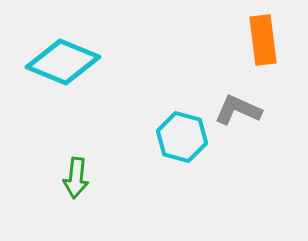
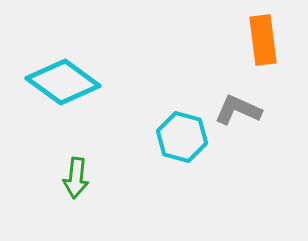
cyan diamond: moved 20 px down; rotated 14 degrees clockwise
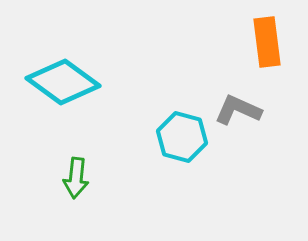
orange rectangle: moved 4 px right, 2 px down
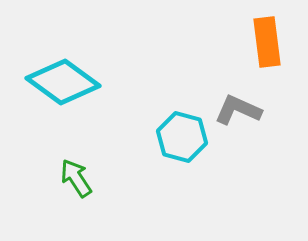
green arrow: rotated 141 degrees clockwise
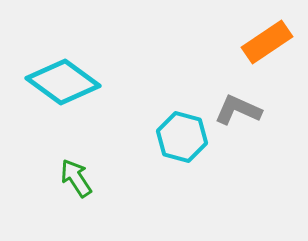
orange rectangle: rotated 63 degrees clockwise
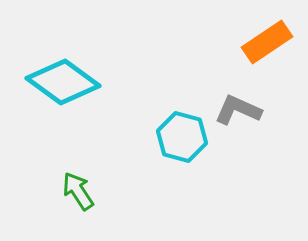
green arrow: moved 2 px right, 13 px down
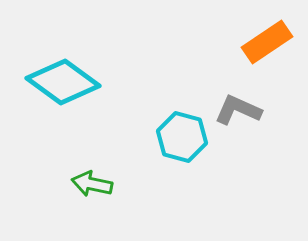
green arrow: moved 14 px right, 7 px up; rotated 45 degrees counterclockwise
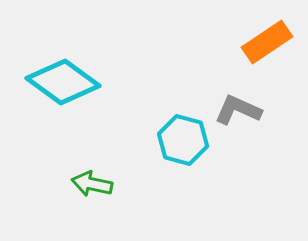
cyan hexagon: moved 1 px right, 3 px down
